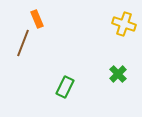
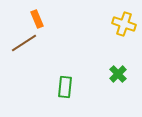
brown line: moved 1 px right; rotated 36 degrees clockwise
green rectangle: rotated 20 degrees counterclockwise
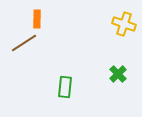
orange rectangle: rotated 24 degrees clockwise
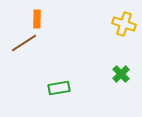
green cross: moved 3 px right
green rectangle: moved 6 px left, 1 px down; rotated 75 degrees clockwise
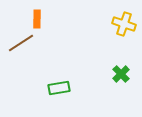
brown line: moved 3 px left
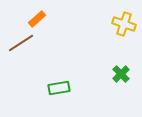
orange rectangle: rotated 48 degrees clockwise
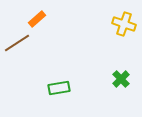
brown line: moved 4 px left
green cross: moved 5 px down
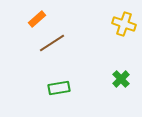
brown line: moved 35 px right
